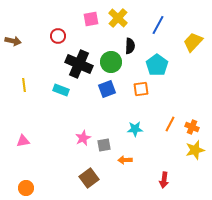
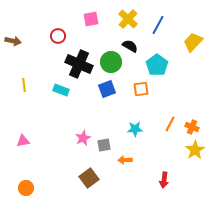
yellow cross: moved 10 px right, 1 px down
black semicircle: rotated 63 degrees counterclockwise
yellow star: rotated 18 degrees counterclockwise
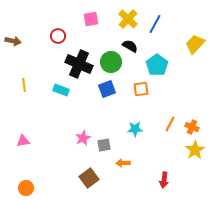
blue line: moved 3 px left, 1 px up
yellow trapezoid: moved 2 px right, 2 px down
orange arrow: moved 2 px left, 3 px down
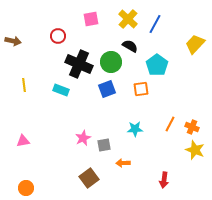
yellow star: rotated 18 degrees counterclockwise
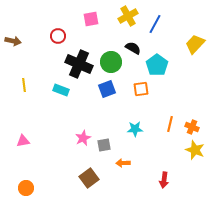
yellow cross: moved 3 px up; rotated 18 degrees clockwise
black semicircle: moved 3 px right, 2 px down
orange line: rotated 14 degrees counterclockwise
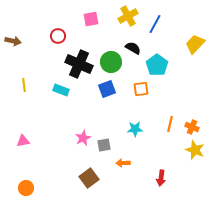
red arrow: moved 3 px left, 2 px up
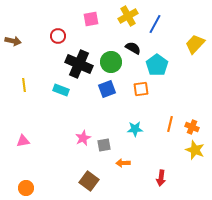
brown square: moved 3 px down; rotated 18 degrees counterclockwise
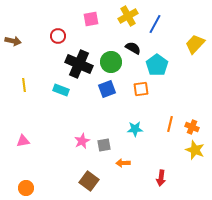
pink star: moved 1 px left, 3 px down
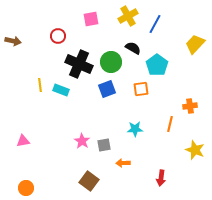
yellow line: moved 16 px right
orange cross: moved 2 px left, 21 px up; rotated 32 degrees counterclockwise
pink star: rotated 14 degrees counterclockwise
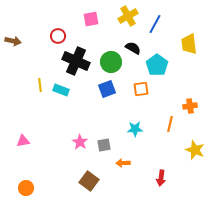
yellow trapezoid: moved 6 px left; rotated 50 degrees counterclockwise
black cross: moved 3 px left, 3 px up
pink star: moved 2 px left, 1 px down
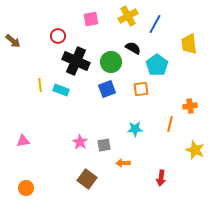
brown arrow: rotated 28 degrees clockwise
brown square: moved 2 px left, 2 px up
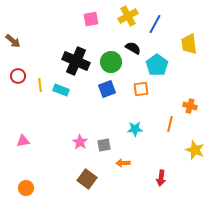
red circle: moved 40 px left, 40 px down
orange cross: rotated 24 degrees clockwise
